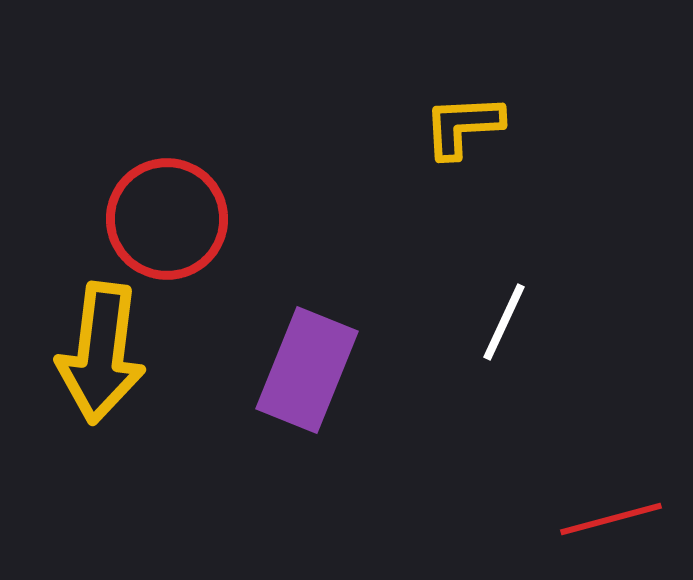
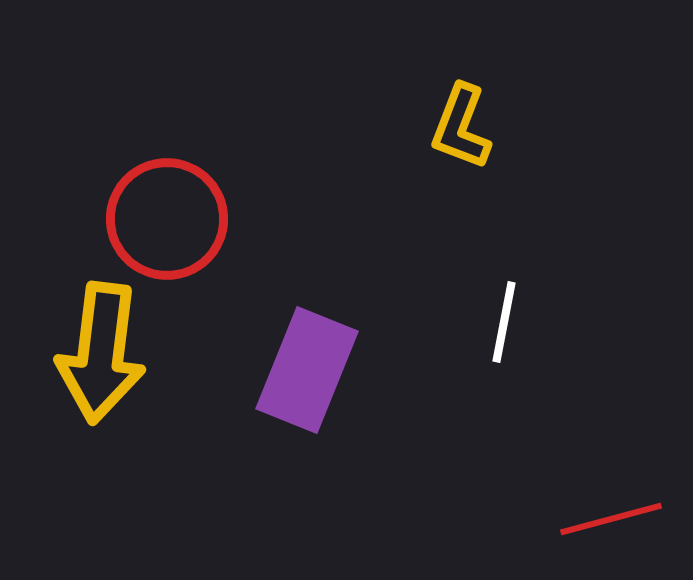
yellow L-shape: moved 2 px left, 1 px down; rotated 66 degrees counterclockwise
white line: rotated 14 degrees counterclockwise
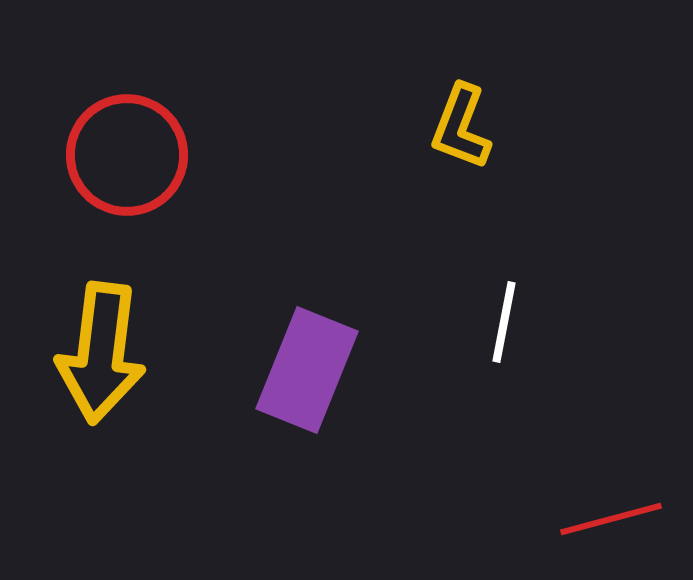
red circle: moved 40 px left, 64 px up
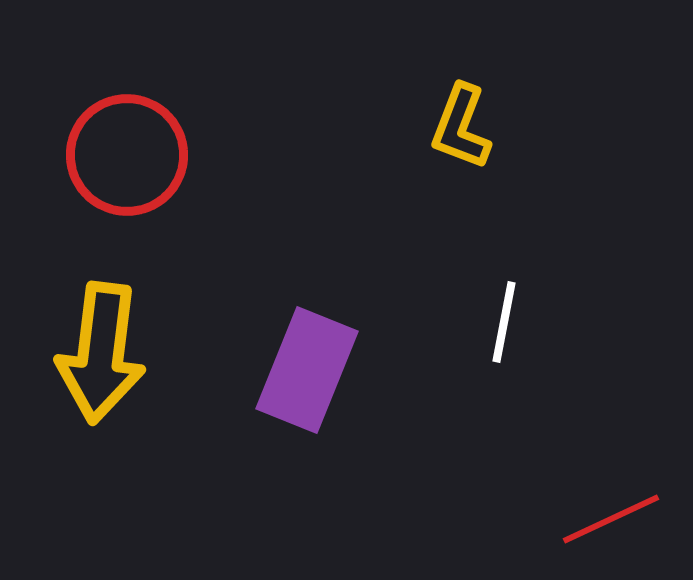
red line: rotated 10 degrees counterclockwise
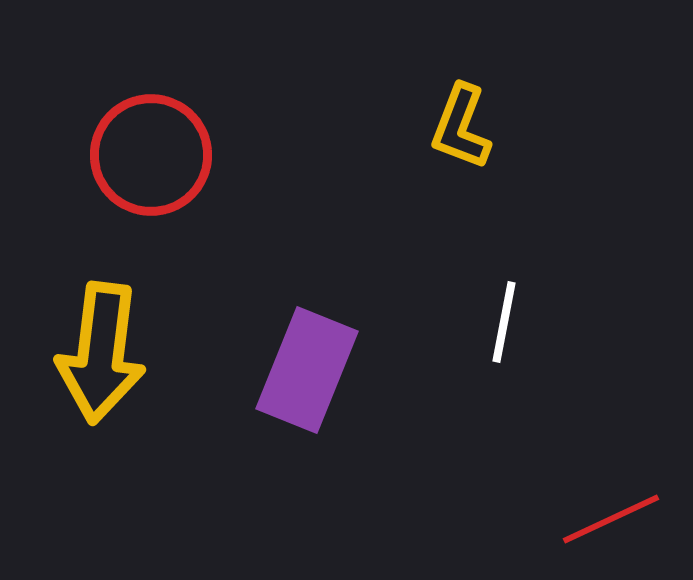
red circle: moved 24 px right
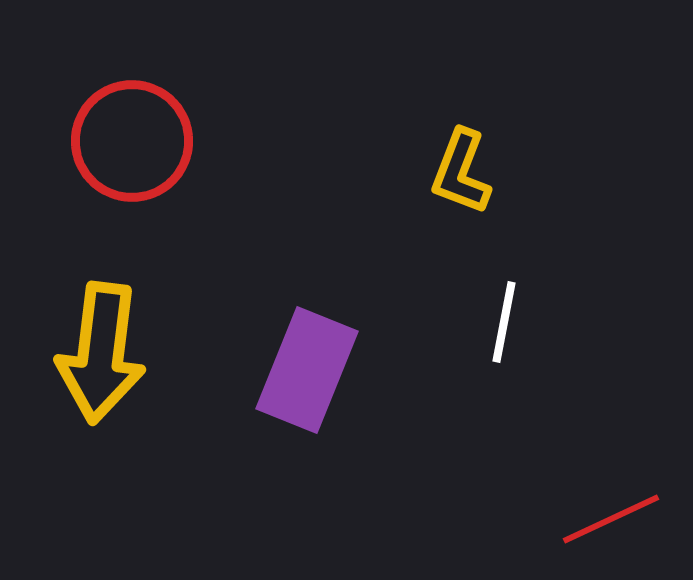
yellow L-shape: moved 45 px down
red circle: moved 19 px left, 14 px up
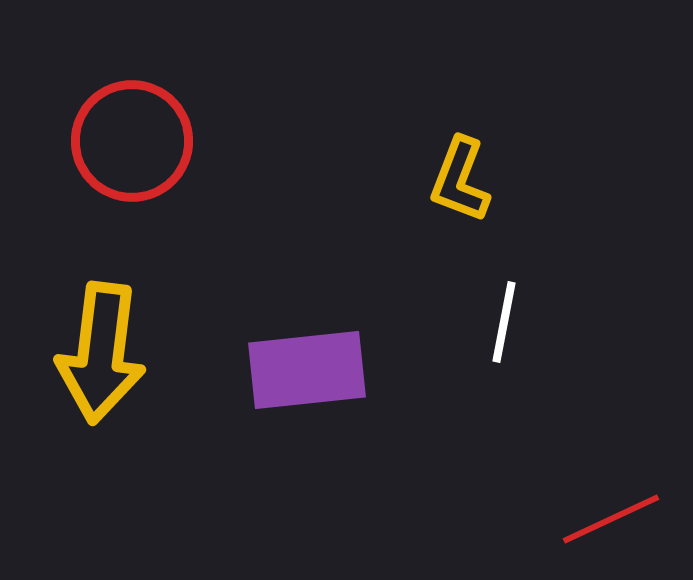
yellow L-shape: moved 1 px left, 8 px down
purple rectangle: rotated 62 degrees clockwise
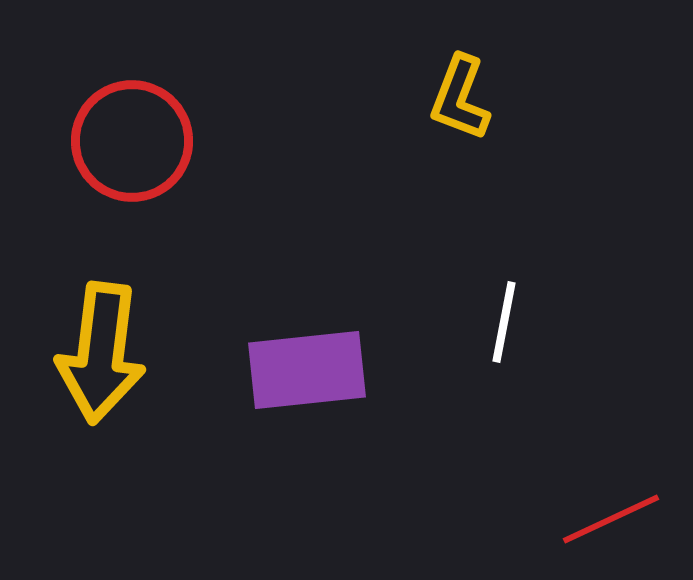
yellow L-shape: moved 82 px up
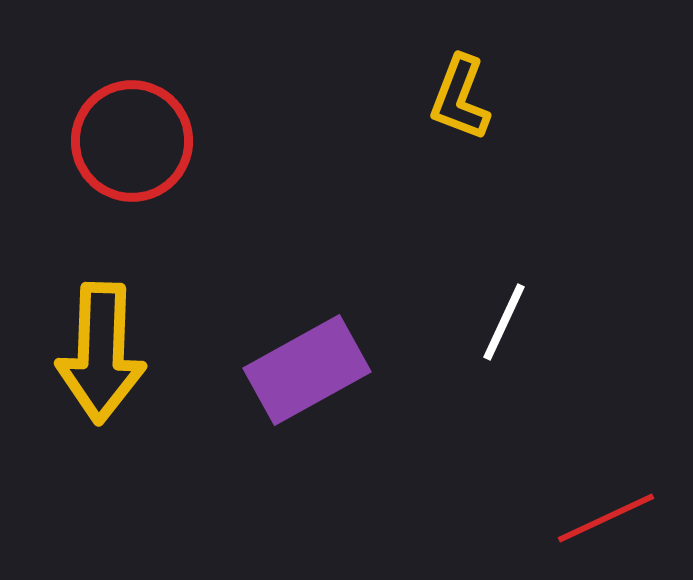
white line: rotated 14 degrees clockwise
yellow arrow: rotated 5 degrees counterclockwise
purple rectangle: rotated 23 degrees counterclockwise
red line: moved 5 px left, 1 px up
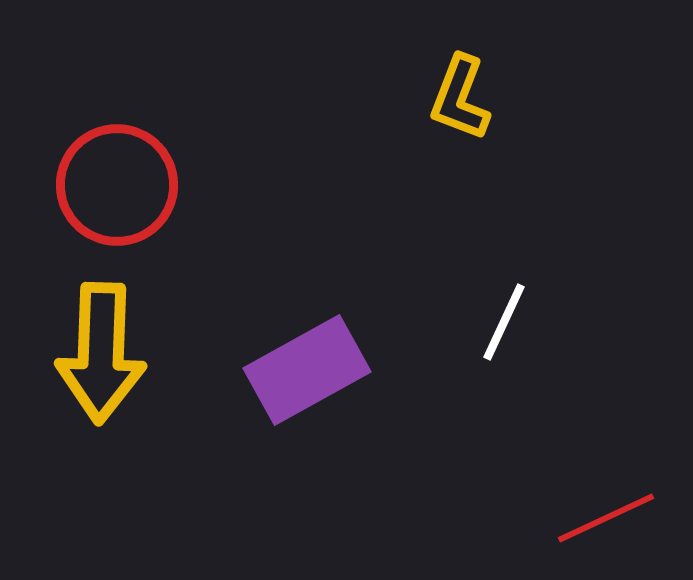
red circle: moved 15 px left, 44 px down
